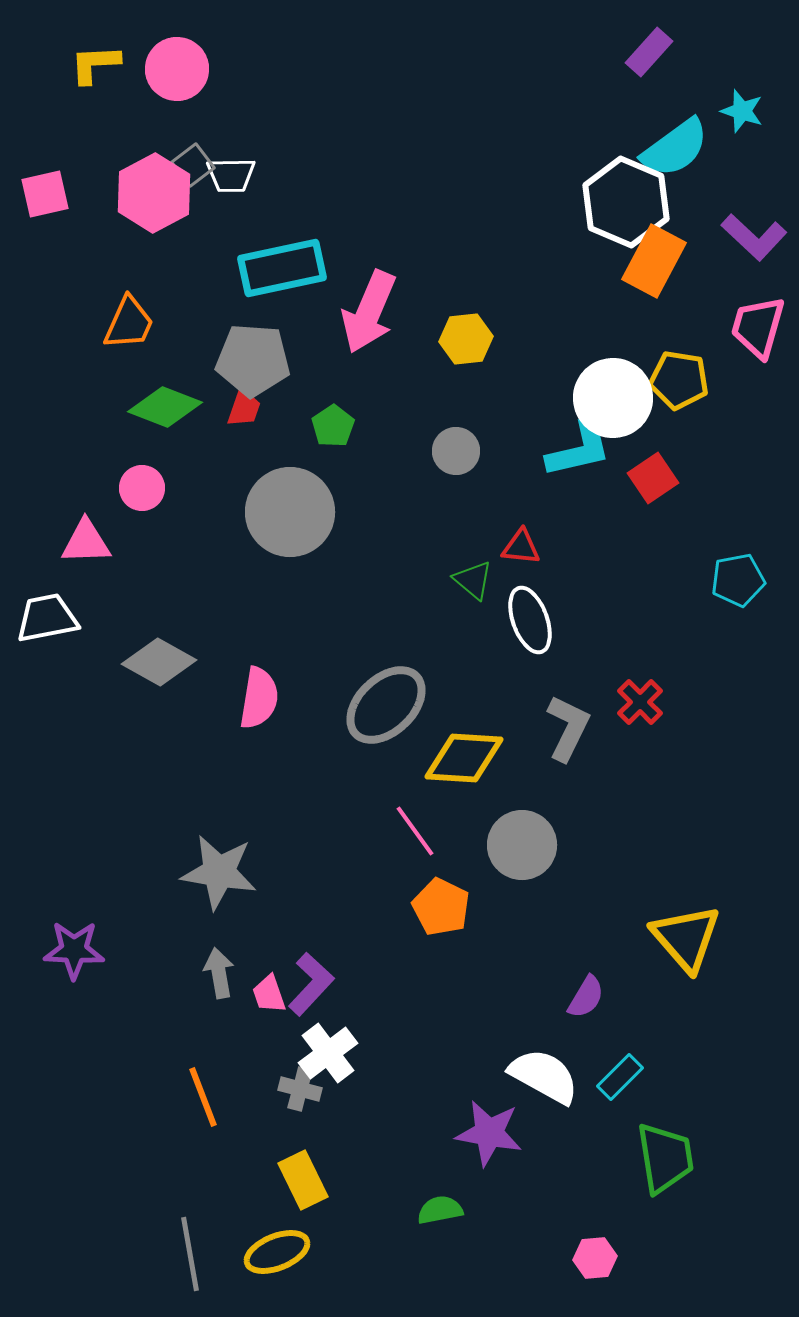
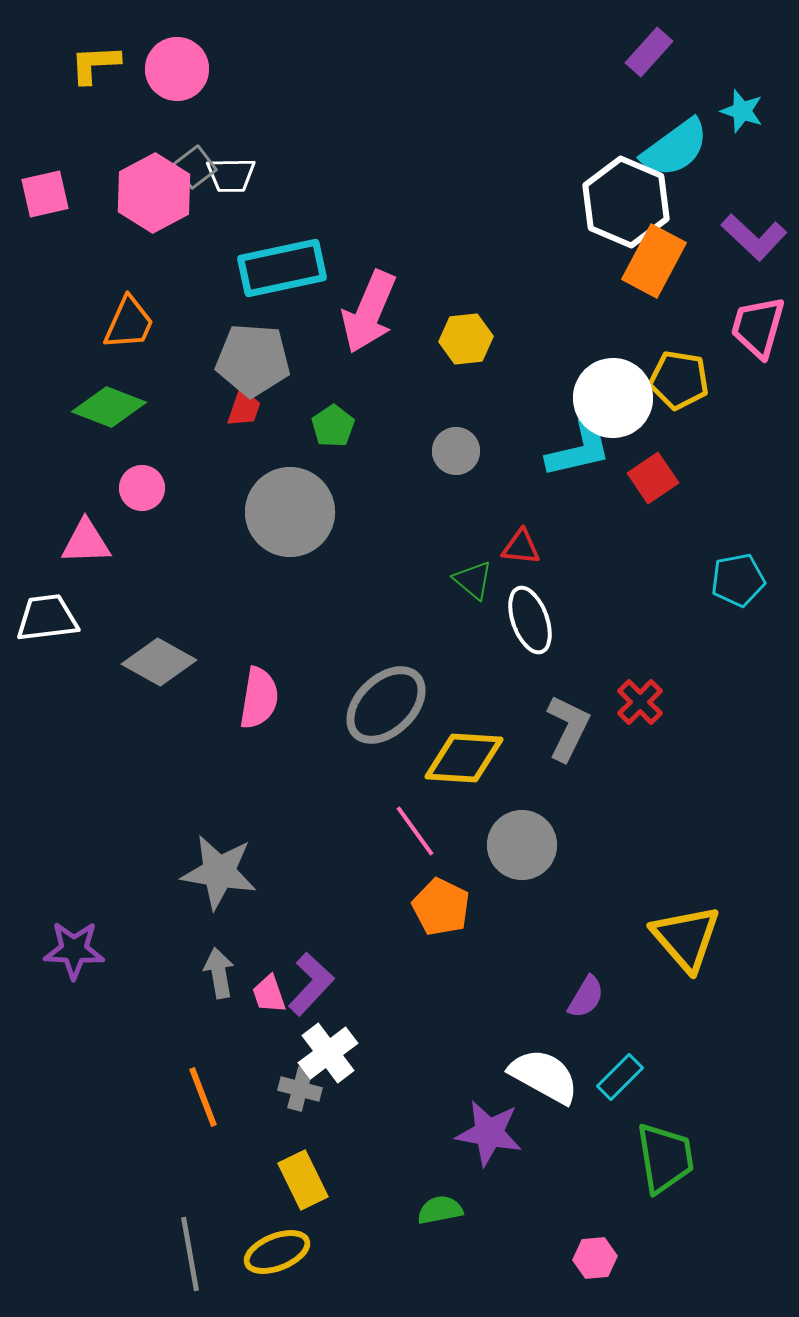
gray square at (193, 165): moved 2 px right, 2 px down
green diamond at (165, 407): moved 56 px left
white trapezoid at (47, 618): rotated 4 degrees clockwise
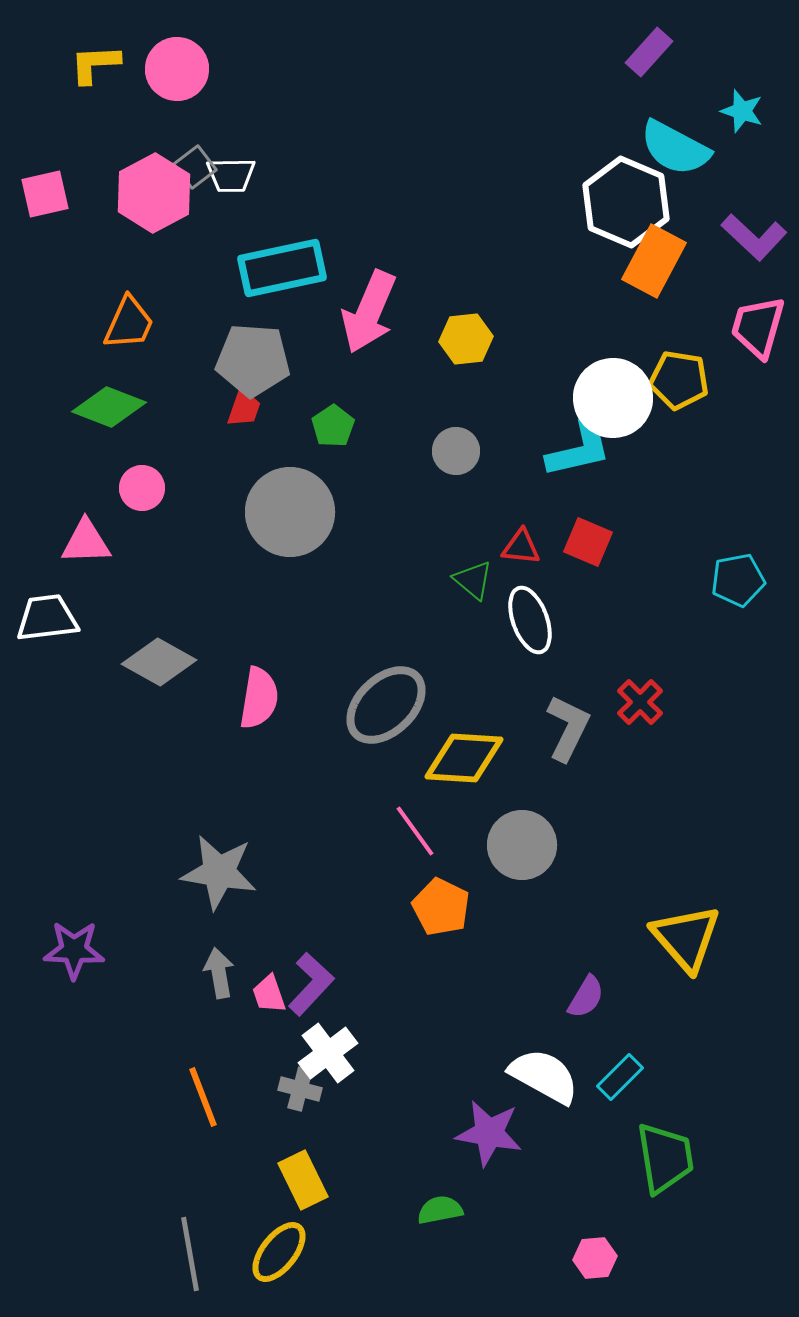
cyan semicircle at (675, 148): rotated 64 degrees clockwise
red square at (653, 478): moved 65 px left, 64 px down; rotated 33 degrees counterclockwise
yellow ellipse at (277, 1252): moved 2 px right; rotated 30 degrees counterclockwise
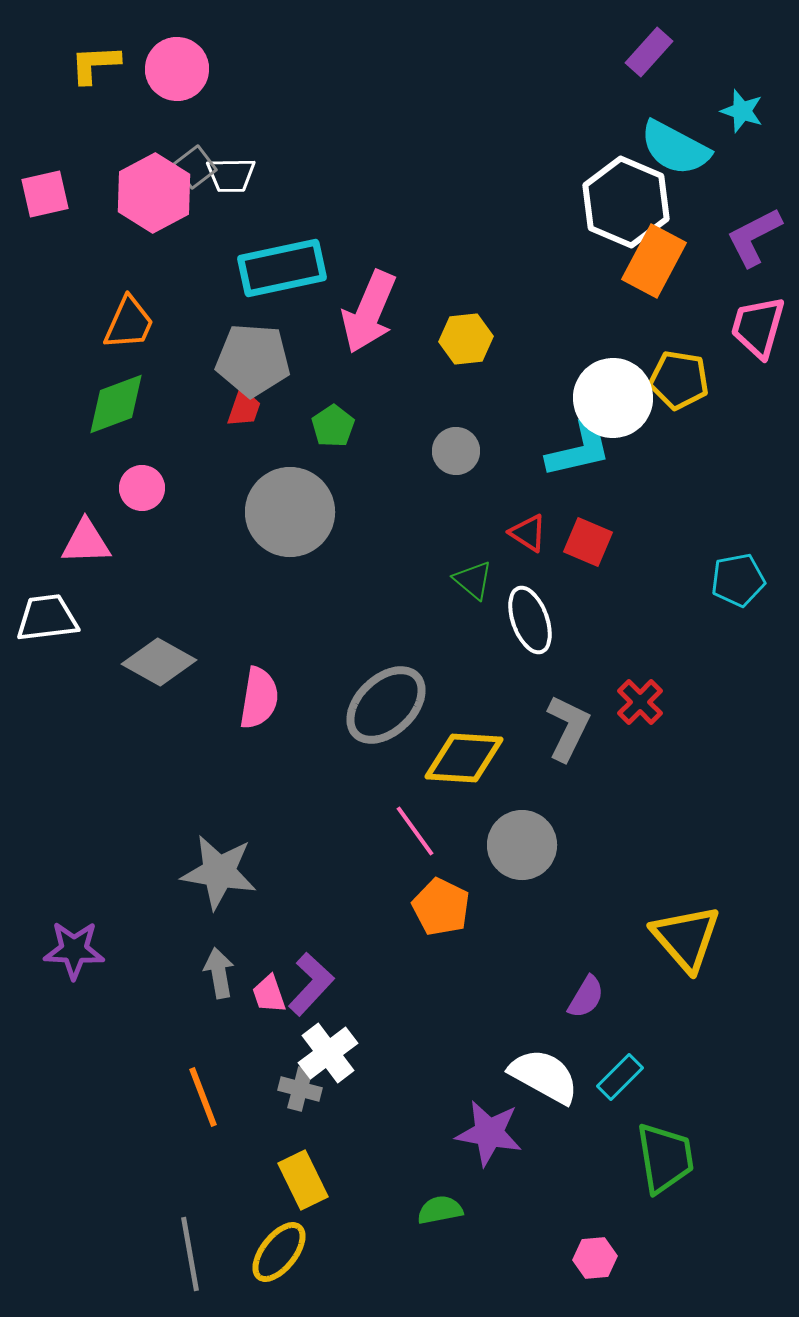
purple L-shape at (754, 237): rotated 110 degrees clockwise
green diamond at (109, 407): moved 7 px right, 3 px up; rotated 42 degrees counterclockwise
red triangle at (521, 547): moved 7 px right, 14 px up; rotated 27 degrees clockwise
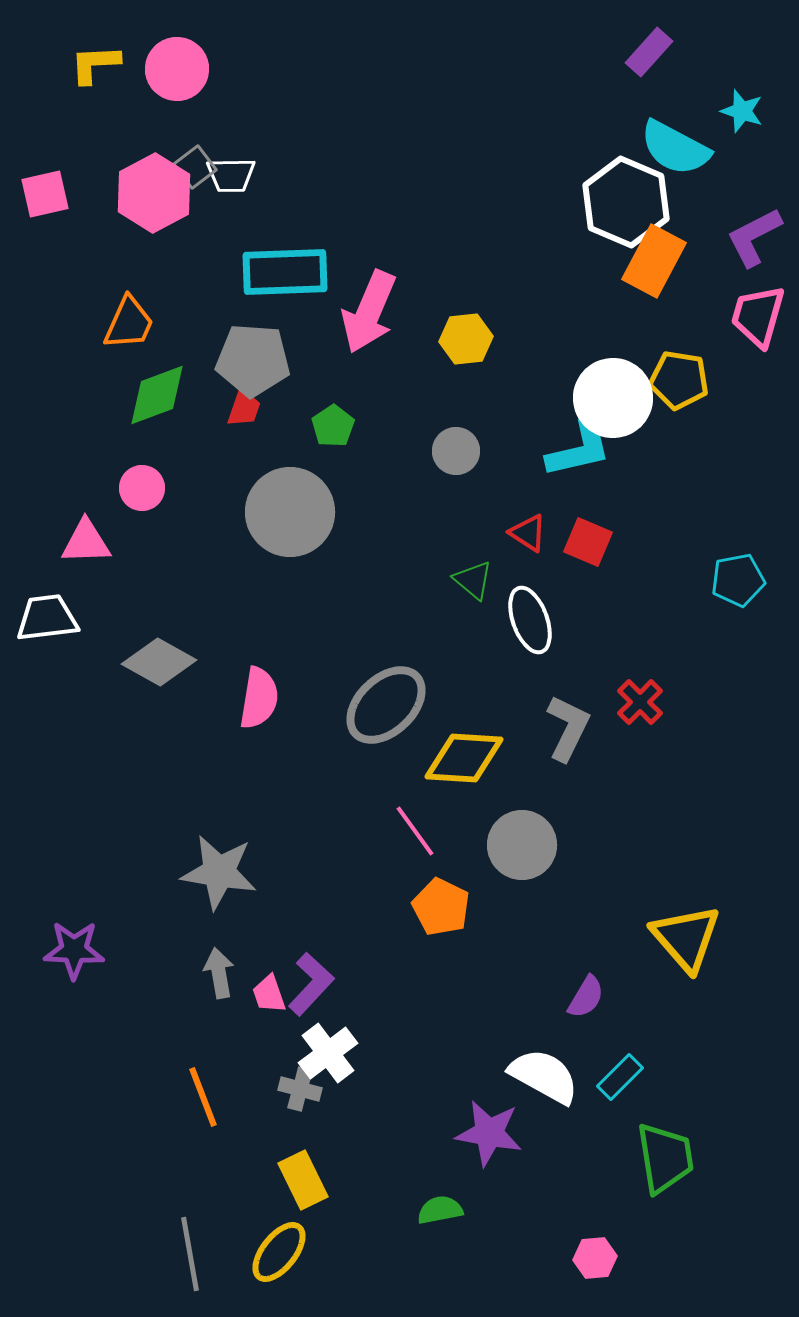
cyan rectangle at (282, 268): moved 3 px right, 4 px down; rotated 10 degrees clockwise
pink trapezoid at (758, 327): moved 11 px up
green diamond at (116, 404): moved 41 px right, 9 px up
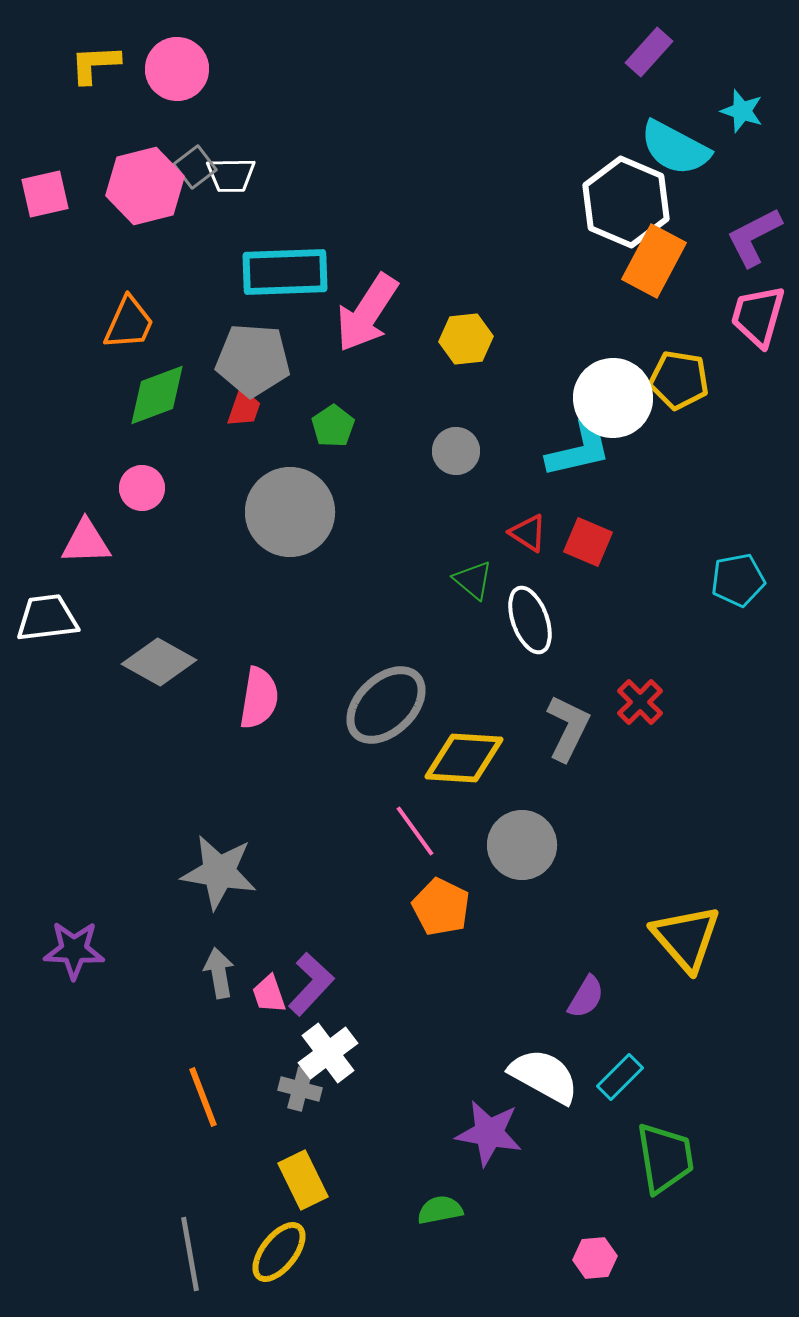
pink hexagon at (154, 193): moved 9 px left, 7 px up; rotated 14 degrees clockwise
pink arrow at (369, 312): moved 2 px left, 1 px down; rotated 10 degrees clockwise
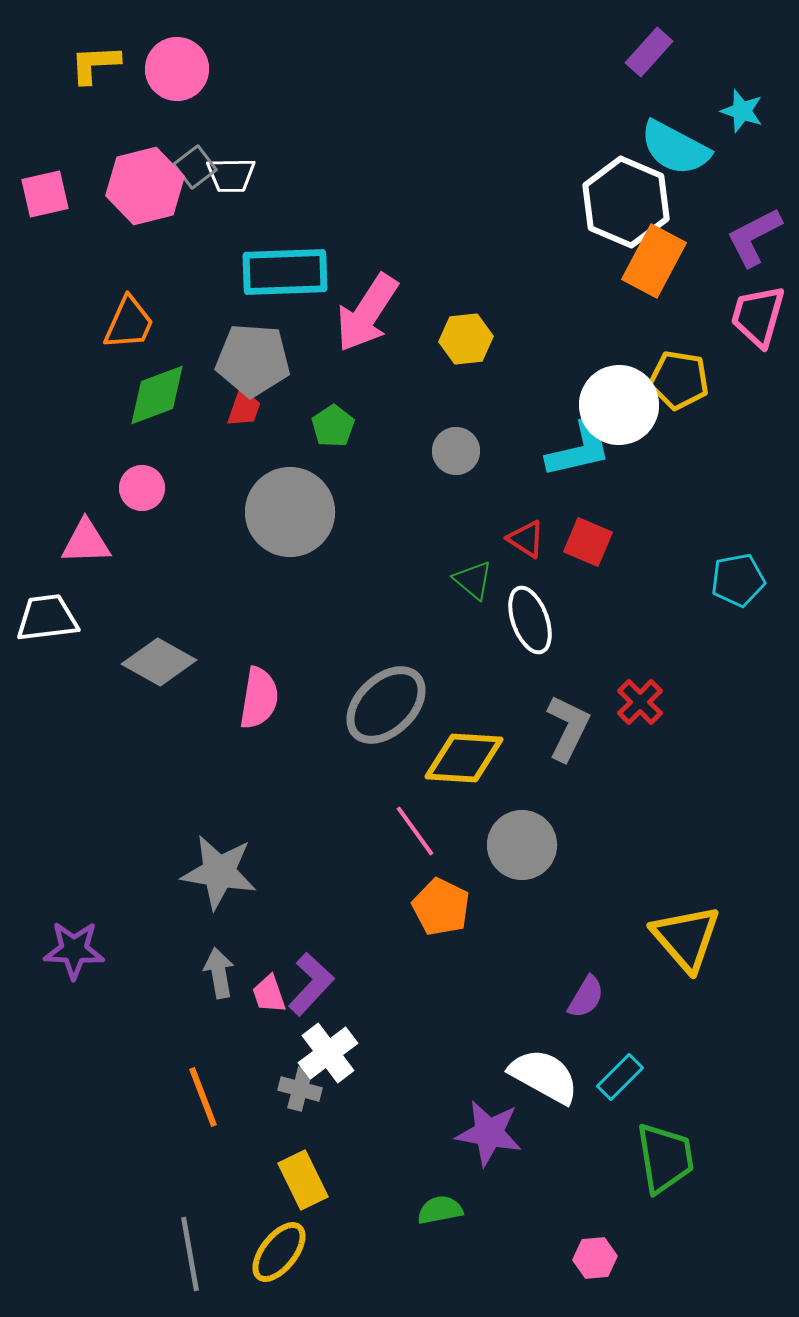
white circle at (613, 398): moved 6 px right, 7 px down
red triangle at (528, 533): moved 2 px left, 6 px down
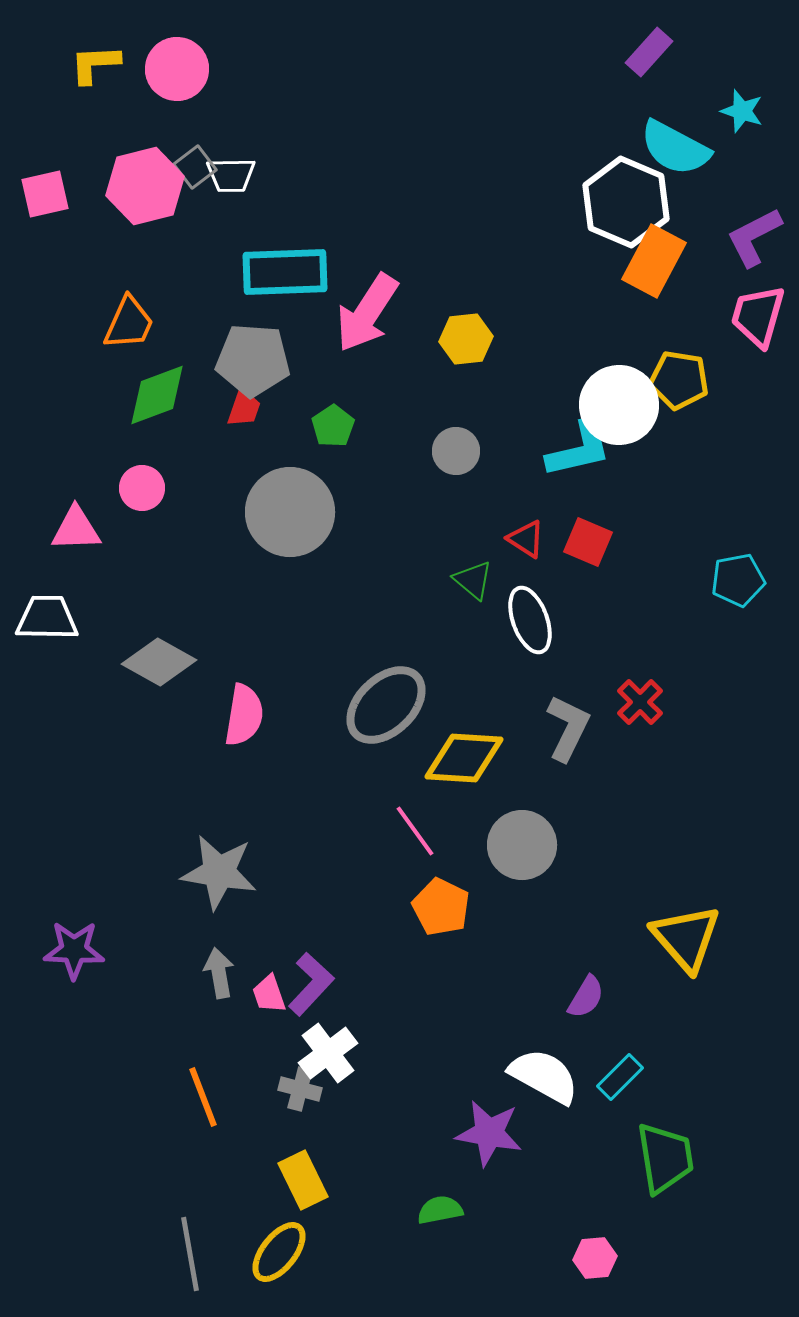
pink triangle at (86, 542): moved 10 px left, 13 px up
white trapezoid at (47, 618): rotated 8 degrees clockwise
pink semicircle at (259, 698): moved 15 px left, 17 px down
